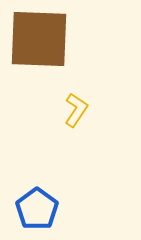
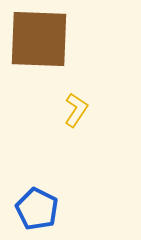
blue pentagon: rotated 9 degrees counterclockwise
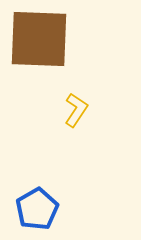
blue pentagon: rotated 15 degrees clockwise
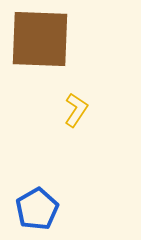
brown square: moved 1 px right
